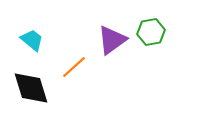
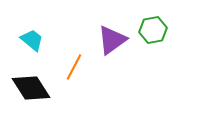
green hexagon: moved 2 px right, 2 px up
orange line: rotated 20 degrees counterclockwise
black diamond: rotated 15 degrees counterclockwise
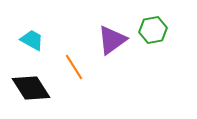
cyan trapezoid: rotated 10 degrees counterclockwise
orange line: rotated 60 degrees counterclockwise
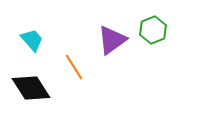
green hexagon: rotated 12 degrees counterclockwise
cyan trapezoid: rotated 20 degrees clockwise
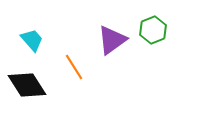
black diamond: moved 4 px left, 3 px up
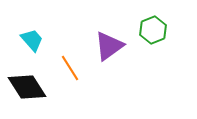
purple triangle: moved 3 px left, 6 px down
orange line: moved 4 px left, 1 px down
black diamond: moved 2 px down
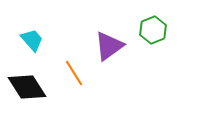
orange line: moved 4 px right, 5 px down
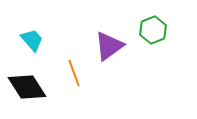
orange line: rotated 12 degrees clockwise
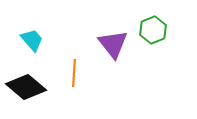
purple triangle: moved 4 px right, 2 px up; rotated 32 degrees counterclockwise
orange line: rotated 24 degrees clockwise
black diamond: moved 1 px left; rotated 18 degrees counterclockwise
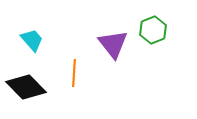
black diamond: rotated 6 degrees clockwise
